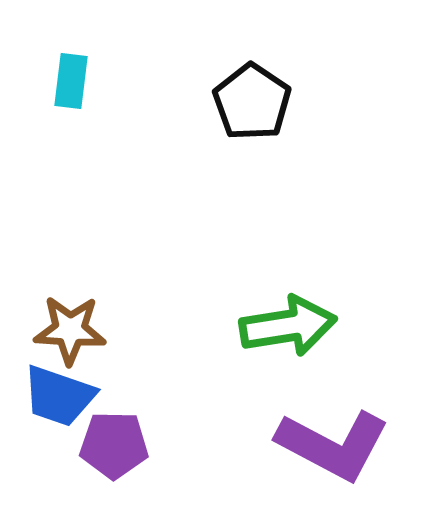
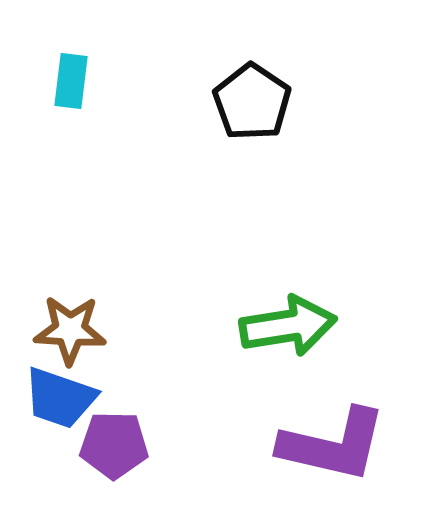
blue trapezoid: moved 1 px right, 2 px down
purple L-shape: rotated 15 degrees counterclockwise
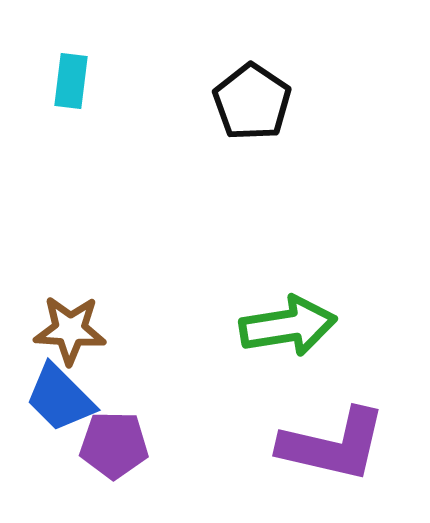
blue trapezoid: rotated 26 degrees clockwise
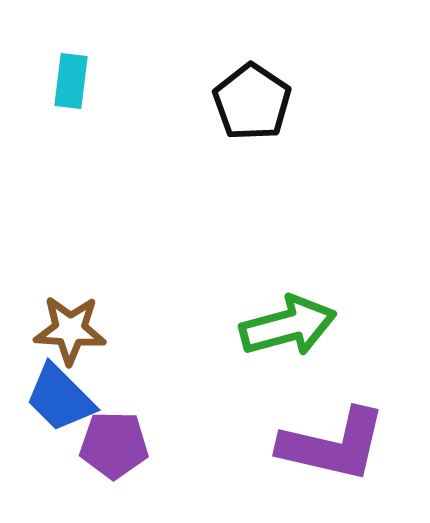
green arrow: rotated 6 degrees counterclockwise
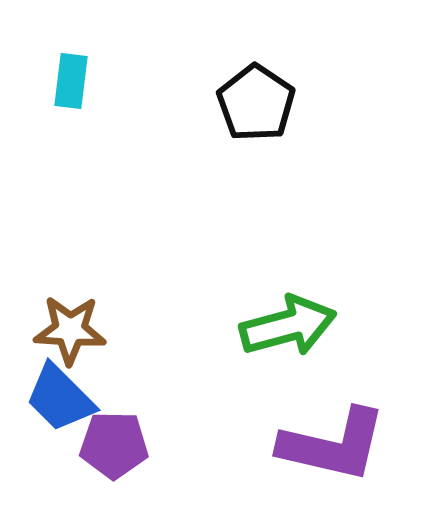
black pentagon: moved 4 px right, 1 px down
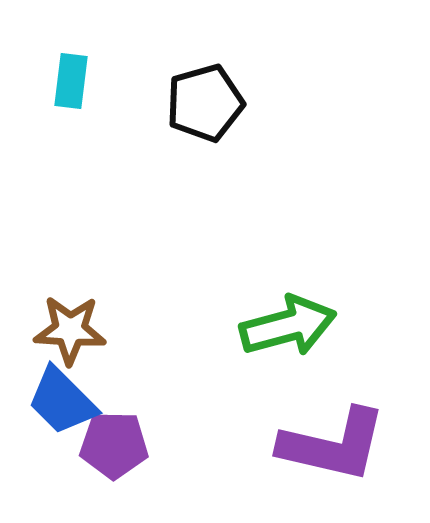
black pentagon: moved 51 px left; rotated 22 degrees clockwise
blue trapezoid: moved 2 px right, 3 px down
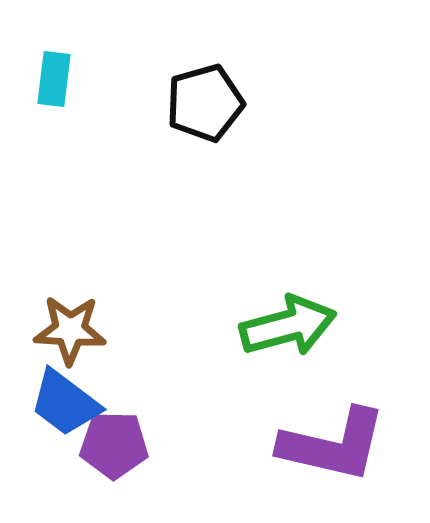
cyan rectangle: moved 17 px left, 2 px up
blue trapezoid: moved 3 px right, 2 px down; rotated 8 degrees counterclockwise
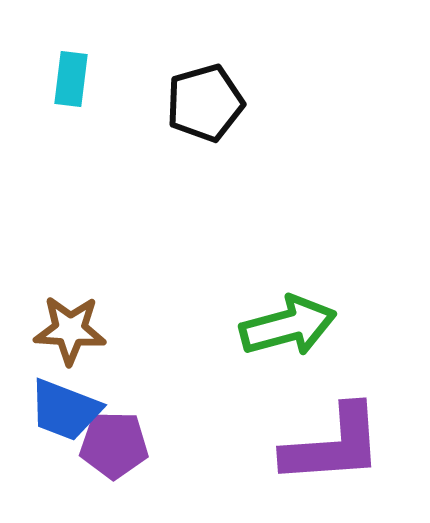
cyan rectangle: moved 17 px right
blue trapezoid: moved 7 px down; rotated 16 degrees counterclockwise
purple L-shape: rotated 17 degrees counterclockwise
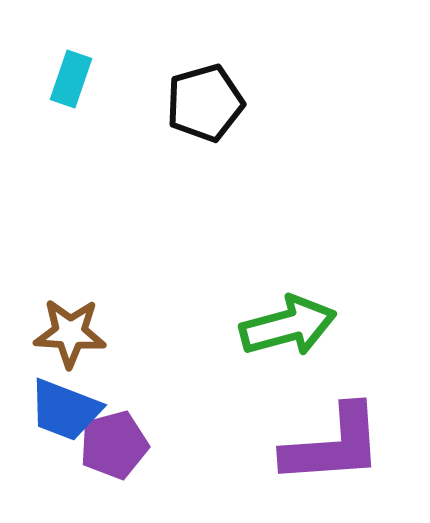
cyan rectangle: rotated 12 degrees clockwise
brown star: moved 3 px down
purple pentagon: rotated 16 degrees counterclockwise
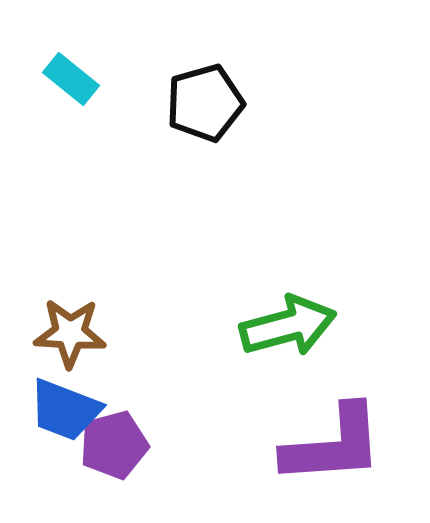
cyan rectangle: rotated 70 degrees counterclockwise
